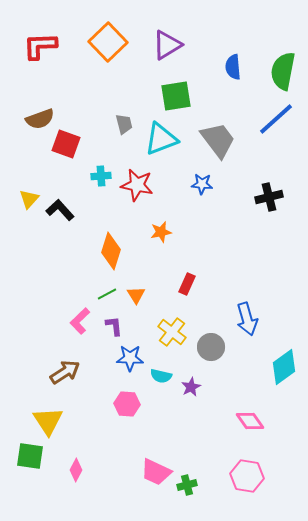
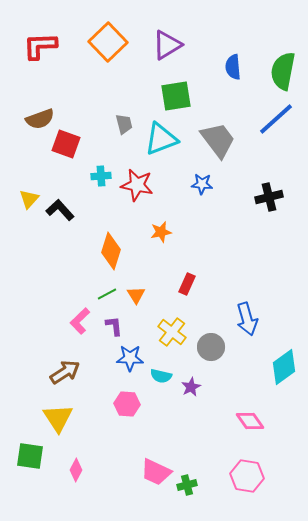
yellow triangle at (48, 421): moved 10 px right, 3 px up
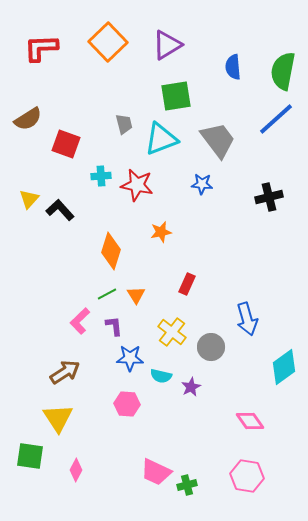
red L-shape at (40, 46): moved 1 px right, 2 px down
brown semicircle at (40, 119): moved 12 px left; rotated 12 degrees counterclockwise
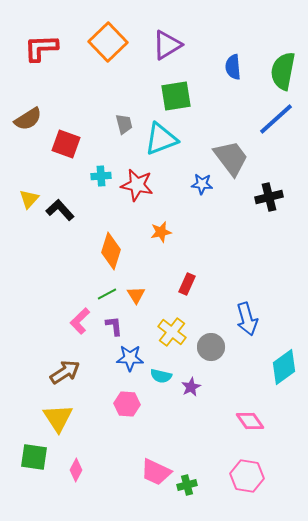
gray trapezoid at (218, 140): moved 13 px right, 18 px down
green square at (30, 456): moved 4 px right, 1 px down
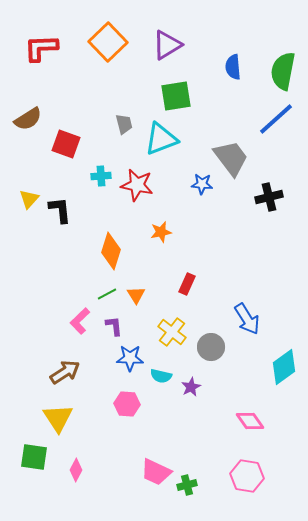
black L-shape at (60, 210): rotated 36 degrees clockwise
blue arrow at (247, 319): rotated 16 degrees counterclockwise
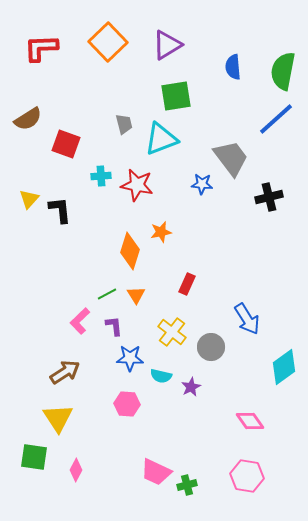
orange diamond at (111, 251): moved 19 px right
